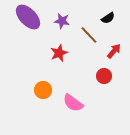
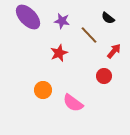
black semicircle: rotated 72 degrees clockwise
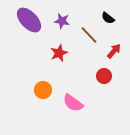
purple ellipse: moved 1 px right, 3 px down
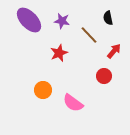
black semicircle: rotated 40 degrees clockwise
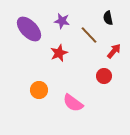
purple ellipse: moved 9 px down
orange circle: moved 4 px left
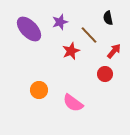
purple star: moved 2 px left, 1 px down; rotated 28 degrees counterclockwise
red star: moved 12 px right, 2 px up
red circle: moved 1 px right, 2 px up
